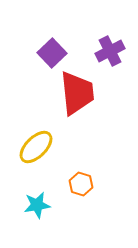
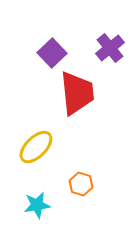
purple cross: moved 3 px up; rotated 12 degrees counterclockwise
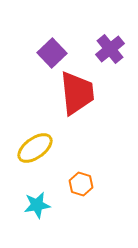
purple cross: moved 1 px down
yellow ellipse: moved 1 px left, 1 px down; rotated 9 degrees clockwise
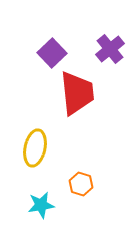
yellow ellipse: rotated 42 degrees counterclockwise
cyan star: moved 4 px right
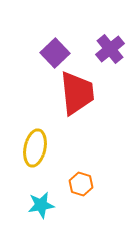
purple square: moved 3 px right
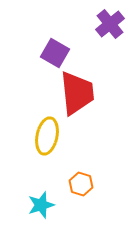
purple cross: moved 25 px up
purple square: rotated 16 degrees counterclockwise
yellow ellipse: moved 12 px right, 12 px up
cyan star: rotated 8 degrees counterclockwise
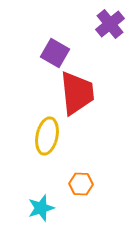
orange hexagon: rotated 15 degrees counterclockwise
cyan star: moved 3 px down
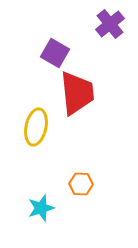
yellow ellipse: moved 11 px left, 9 px up
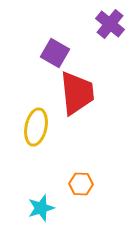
purple cross: rotated 12 degrees counterclockwise
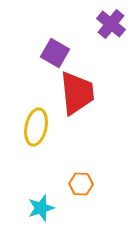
purple cross: moved 1 px right
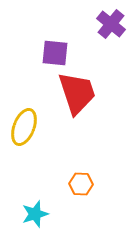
purple square: rotated 24 degrees counterclockwise
red trapezoid: rotated 12 degrees counterclockwise
yellow ellipse: moved 12 px left; rotated 9 degrees clockwise
cyan star: moved 6 px left, 6 px down
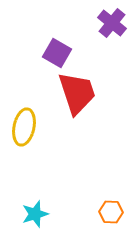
purple cross: moved 1 px right, 1 px up
purple square: moved 2 px right; rotated 24 degrees clockwise
yellow ellipse: rotated 9 degrees counterclockwise
orange hexagon: moved 30 px right, 28 px down
